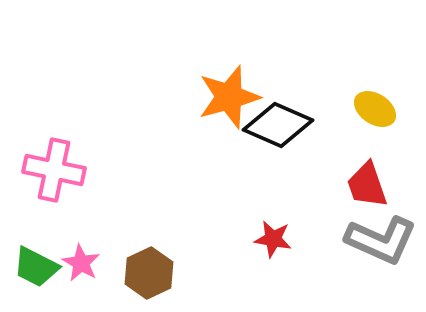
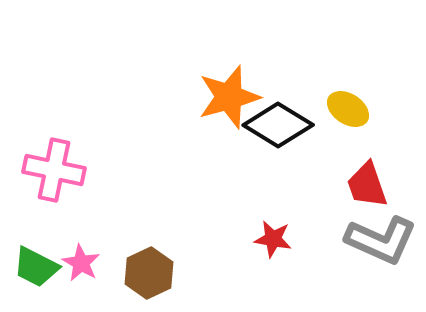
yellow ellipse: moved 27 px left
black diamond: rotated 8 degrees clockwise
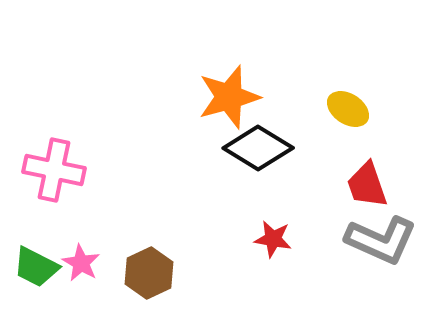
black diamond: moved 20 px left, 23 px down
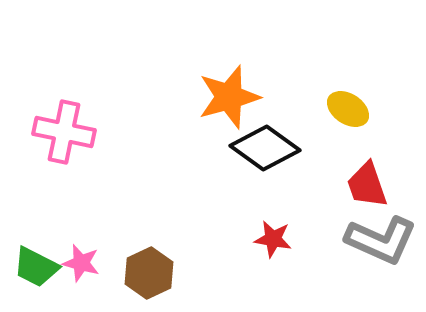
black diamond: moved 7 px right; rotated 4 degrees clockwise
pink cross: moved 10 px right, 38 px up
pink star: rotated 15 degrees counterclockwise
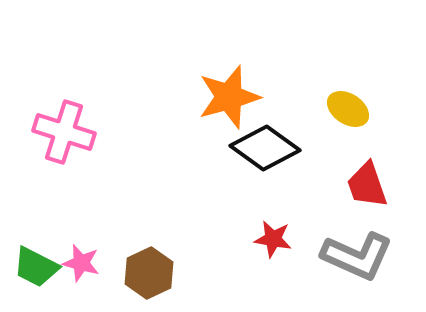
pink cross: rotated 6 degrees clockwise
gray L-shape: moved 24 px left, 16 px down
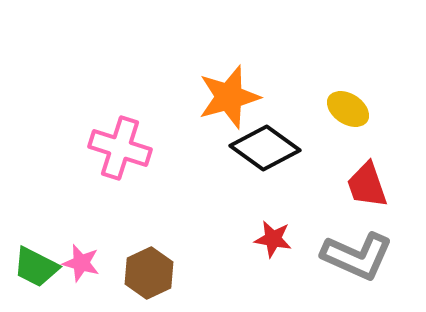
pink cross: moved 56 px right, 16 px down
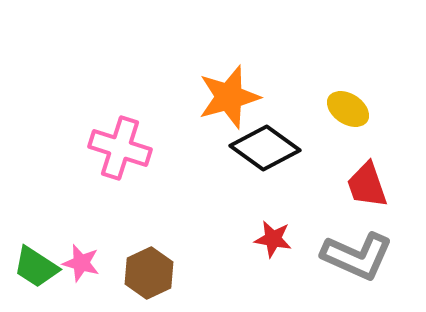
green trapezoid: rotated 6 degrees clockwise
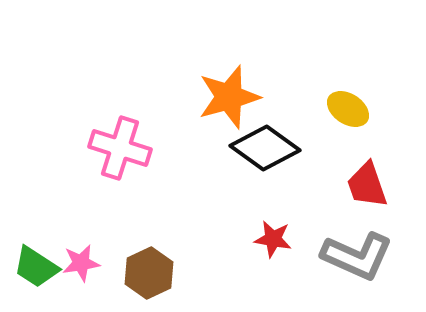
pink star: rotated 24 degrees counterclockwise
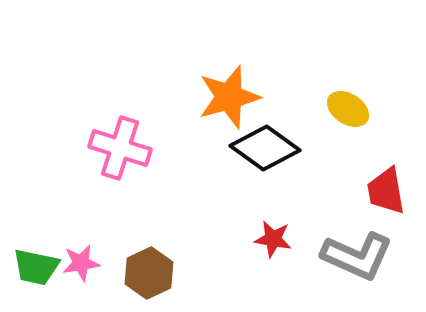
red trapezoid: moved 19 px right, 6 px down; rotated 9 degrees clockwise
green trapezoid: rotated 21 degrees counterclockwise
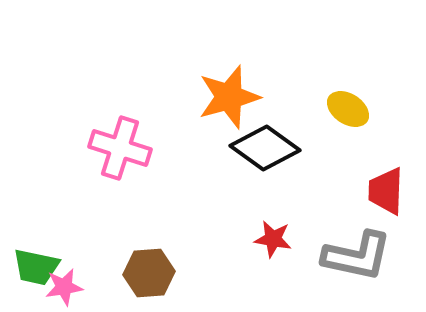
red trapezoid: rotated 12 degrees clockwise
gray L-shape: rotated 12 degrees counterclockwise
pink star: moved 17 px left, 24 px down
brown hexagon: rotated 21 degrees clockwise
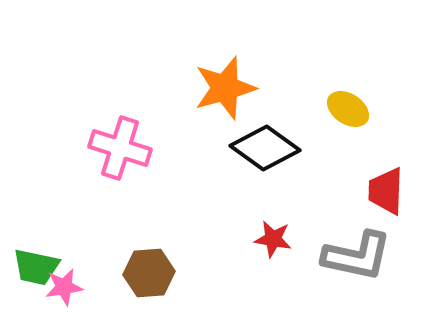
orange star: moved 4 px left, 9 px up
